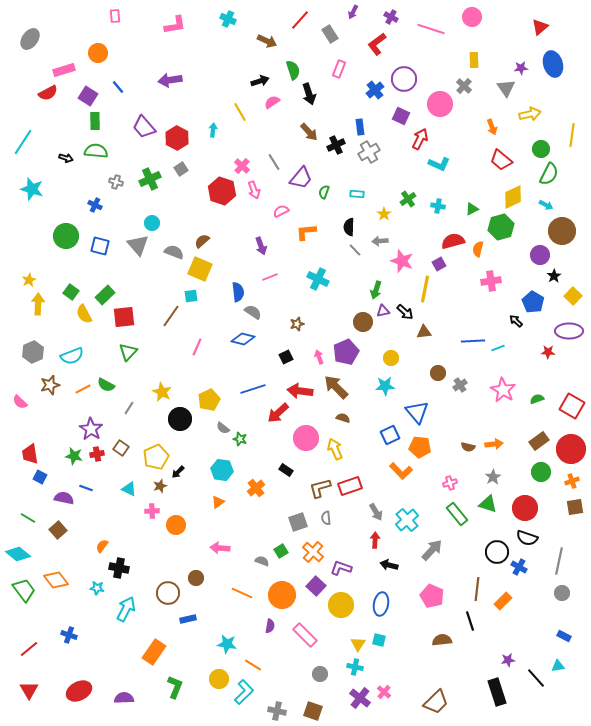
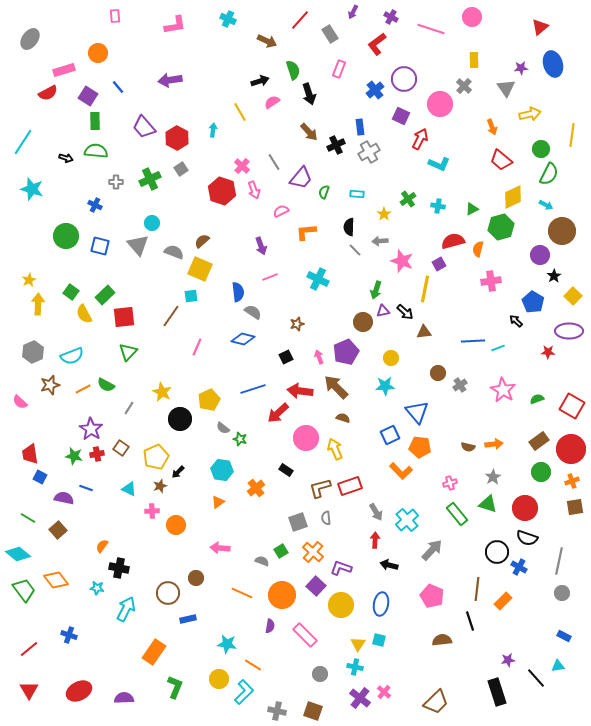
gray cross at (116, 182): rotated 16 degrees counterclockwise
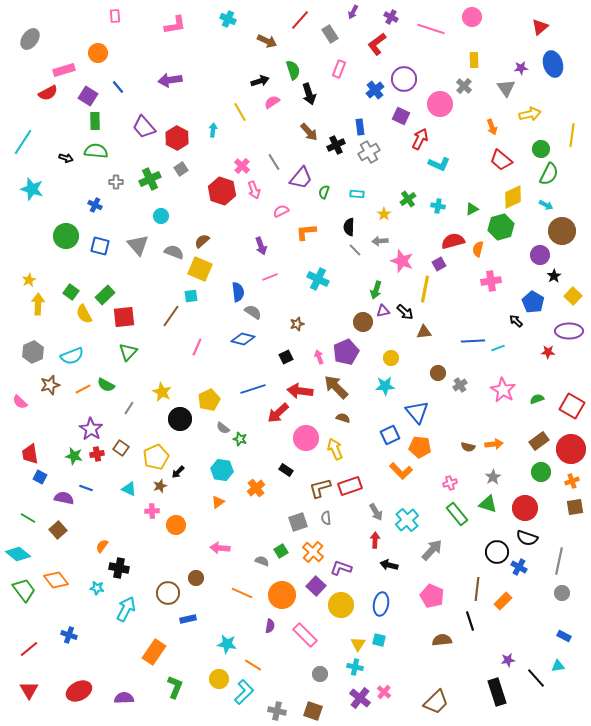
cyan circle at (152, 223): moved 9 px right, 7 px up
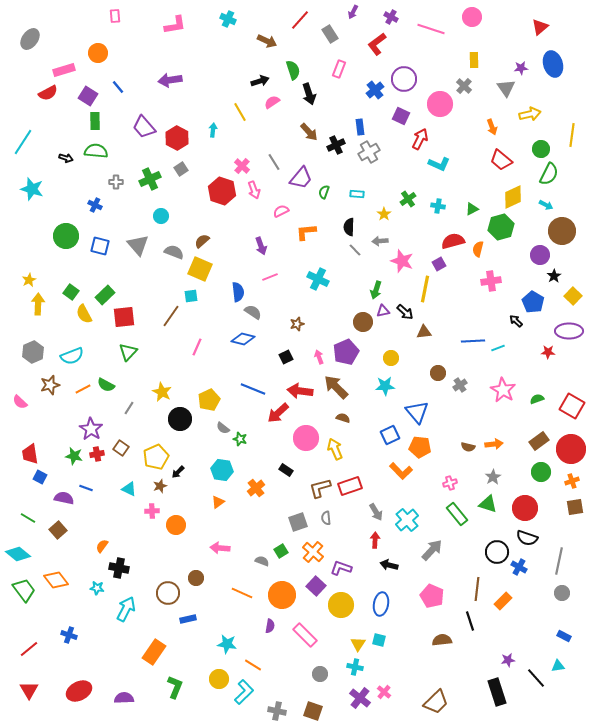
blue line at (253, 389): rotated 40 degrees clockwise
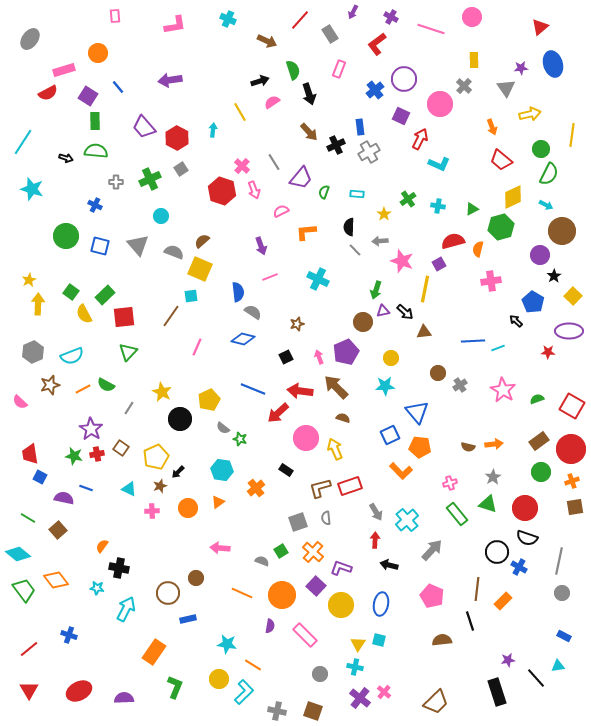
orange circle at (176, 525): moved 12 px right, 17 px up
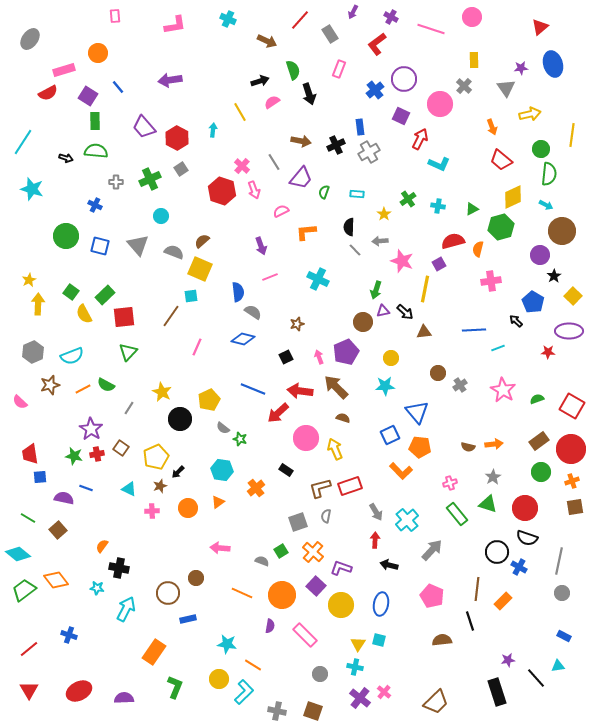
brown arrow at (309, 132): moved 8 px left, 9 px down; rotated 36 degrees counterclockwise
green semicircle at (549, 174): rotated 20 degrees counterclockwise
blue line at (473, 341): moved 1 px right, 11 px up
blue square at (40, 477): rotated 32 degrees counterclockwise
gray semicircle at (326, 518): moved 2 px up; rotated 16 degrees clockwise
green trapezoid at (24, 590): rotated 90 degrees counterclockwise
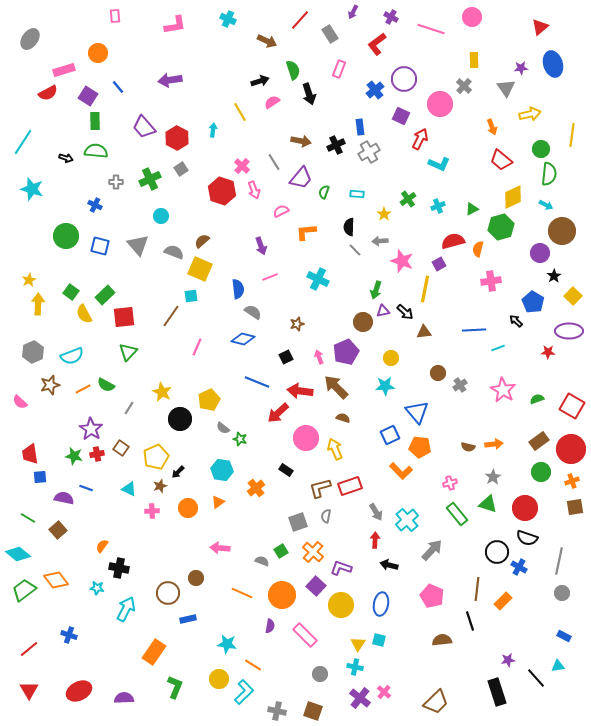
cyan cross at (438, 206): rotated 32 degrees counterclockwise
purple circle at (540, 255): moved 2 px up
blue semicircle at (238, 292): moved 3 px up
blue line at (253, 389): moved 4 px right, 7 px up
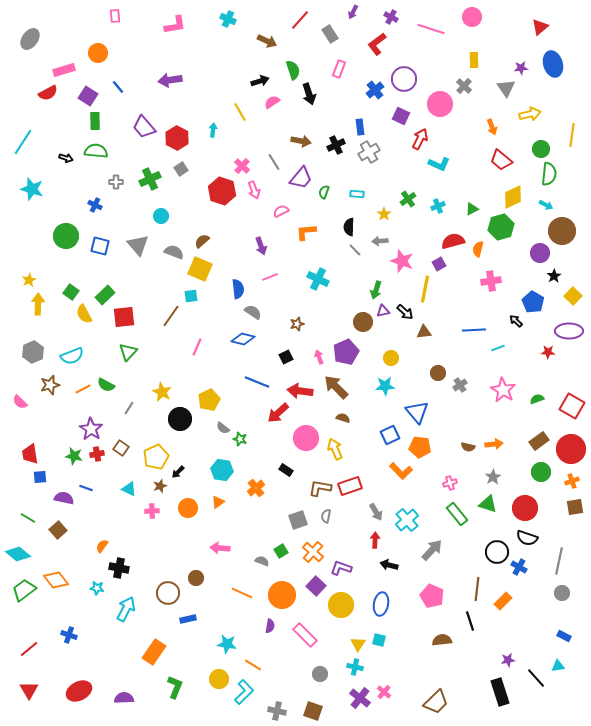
brown L-shape at (320, 488): rotated 25 degrees clockwise
gray square at (298, 522): moved 2 px up
black rectangle at (497, 692): moved 3 px right
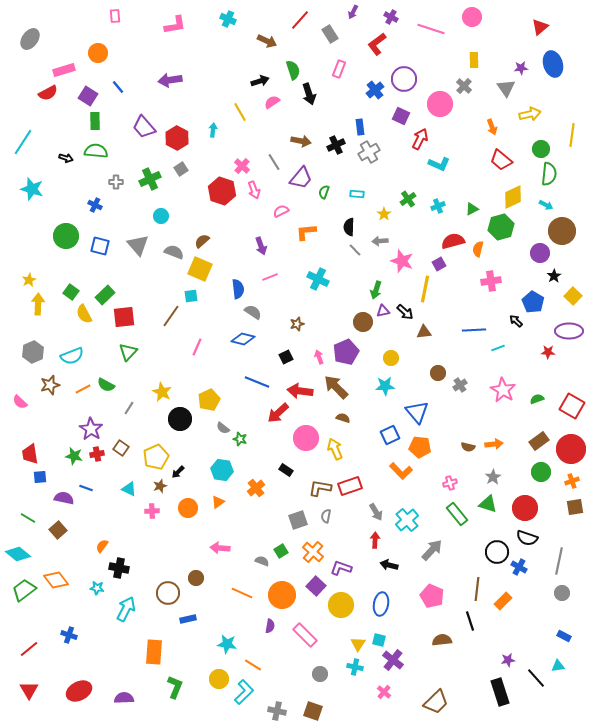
orange rectangle at (154, 652): rotated 30 degrees counterclockwise
purple cross at (360, 698): moved 33 px right, 38 px up
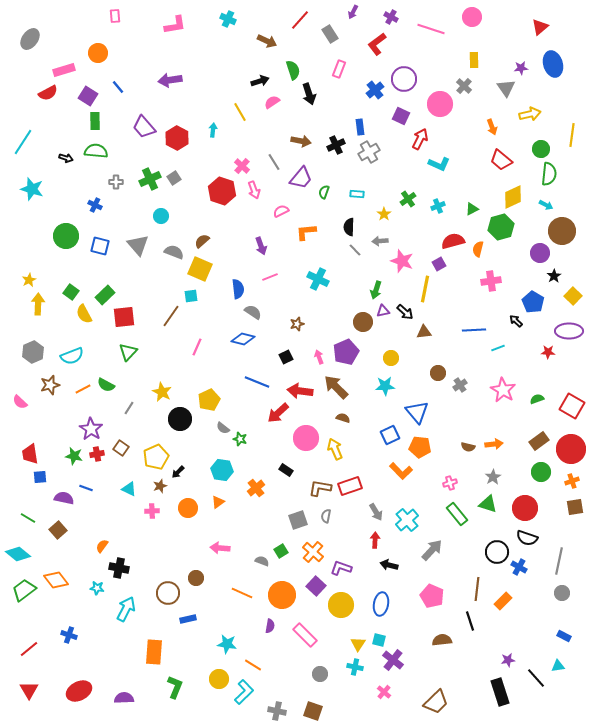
gray square at (181, 169): moved 7 px left, 9 px down
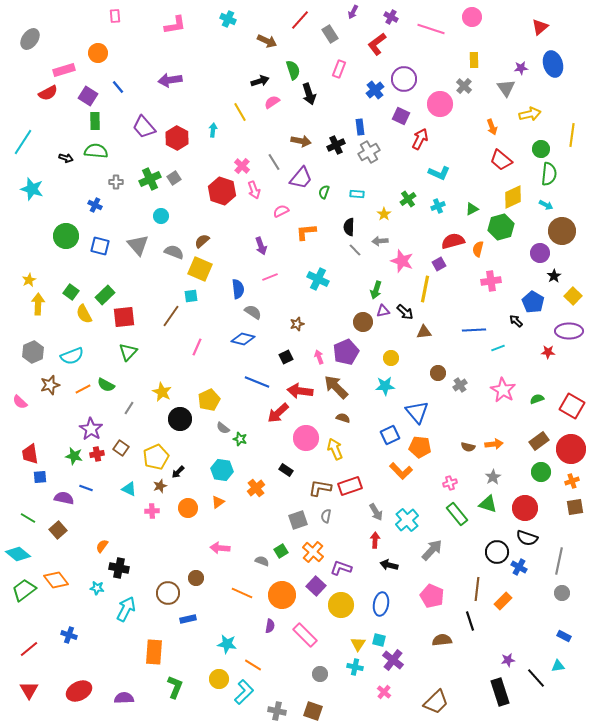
cyan L-shape at (439, 164): moved 9 px down
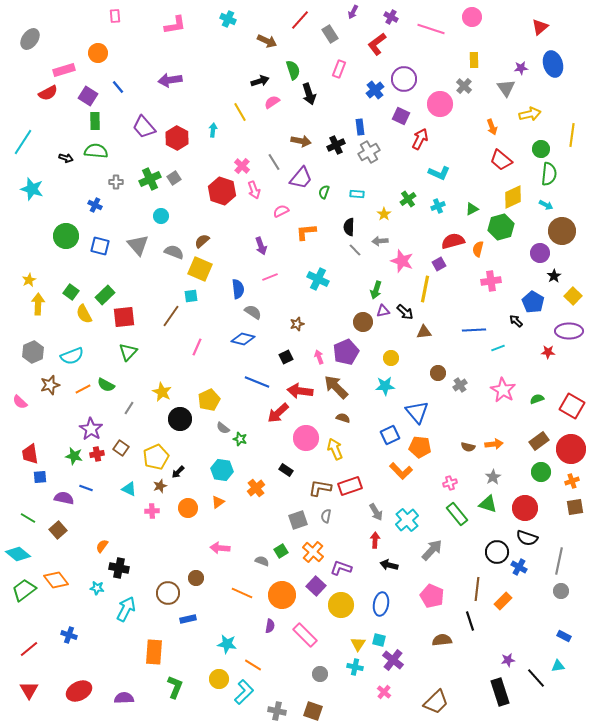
gray circle at (562, 593): moved 1 px left, 2 px up
